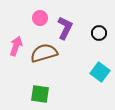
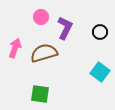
pink circle: moved 1 px right, 1 px up
black circle: moved 1 px right, 1 px up
pink arrow: moved 1 px left, 2 px down
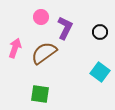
brown semicircle: rotated 20 degrees counterclockwise
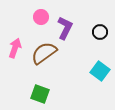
cyan square: moved 1 px up
green square: rotated 12 degrees clockwise
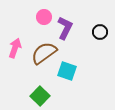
pink circle: moved 3 px right
cyan square: moved 33 px left; rotated 18 degrees counterclockwise
green square: moved 2 px down; rotated 24 degrees clockwise
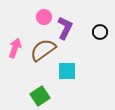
brown semicircle: moved 1 px left, 3 px up
cyan square: rotated 18 degrees counterclockwise
green square: rotated 12 degrees clockwise
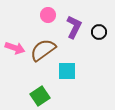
pink circle: moved 4 px right, 2 px up
purple L-shape: moved 9 px right, 1 px up
black circle: moved 1 px left
pink arrow: rotated 90 degrees clockwise
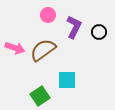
cyan square: moved 9 px down
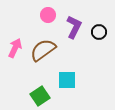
pink arrow: rotated 84 degrees counterclockwise
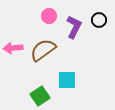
pink circle: moved 1 px right, 1 px down
black circle: moved 12 px up
pink arrow: moved 2 px left; rotated 120 degrees counterclockwise
